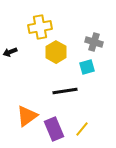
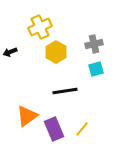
yellow cross: rotated 15 degrees counterclockwise
gray cross: moved 2 px down; rotated 30 degrees counterclockwise
cyan square: moved 9 px right, 2 px down
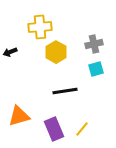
yellow cross: rotated 20 degrees clockwise
orange triangle: moved 8 px left; rotated 20 degrees clockwise
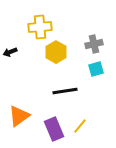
orange triangle: rotated 20 degrees counterclockwise
yellow line: moved 2 px left, 3 px up
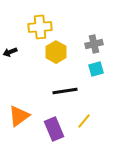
yellow line: moved 4 px right, 5 px up
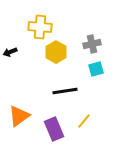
yellow cross: rotated 10 degrees clockwise
gray cross: moved 2 px left
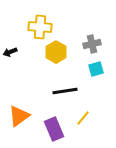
yellow line: moved 1 px left, 3 px up
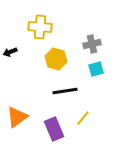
yellow hexagon: moved 7 px down; rotated 15 degrees counterclockwise
orange triangle: moved 2 px left, 1 px down
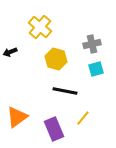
yellow cross: rotated 35 degrees clockwise
black line: rotated 20 degrees clockwise
